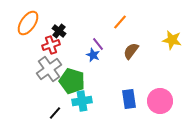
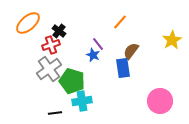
orange ellipse: rotated 15 degrees clockwise
yellow star: rotated 30 degrees clockwise
blue rectangle: moved 6 px left, 31 px up
black line: rotated 40 degrees clockwise
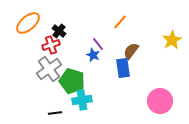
cyan cross: moved 1 px up
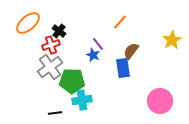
gray cross: moved 1 px right, 2 px up
green pentagon: rotated 15 degrees counterclockwise
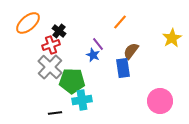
yellow star: moved 2 px up
gray cross: rotated 10 degrees counterclockwise
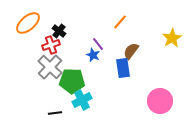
cyan cross: rotated 18 degrees counterclockwise
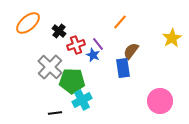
red cross: moved 25 px right
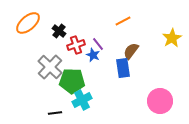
orange line: moved 3 px right, 1 px up; rotated 21 degrees clockwise
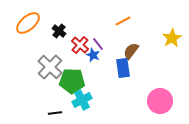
red cross: moved 4 px right; rotated 30 degrees counterclockwise
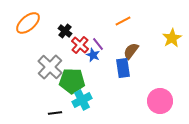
black cross: moved 6 px right
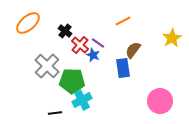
purple line: moved 1 px up; rotated 16 degrees counterclockwise
brown semicircle: moved 2 px right, 1 px up
gray cross: moved 3 px left, 1 px up
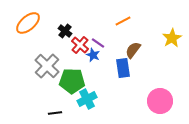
cyan cross: moved 5 px right, 1 px up
